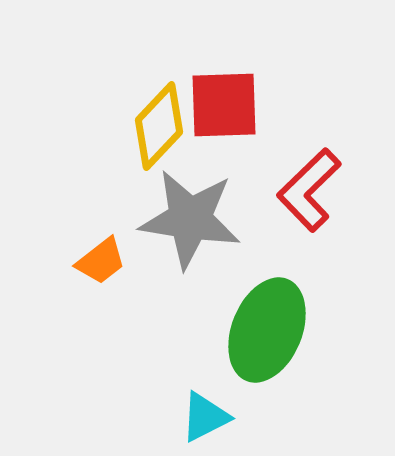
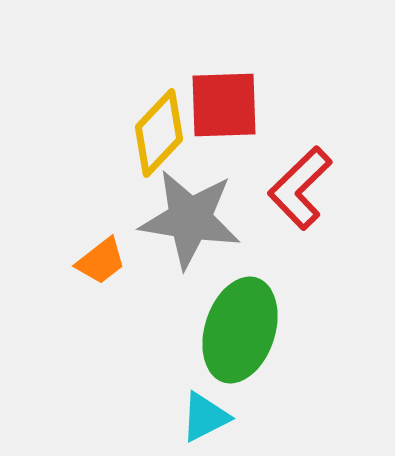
yellow diamond: moved 7 px down
red L-shape: moved 9 px left, 2 px up
green ellipse: moved 27 px left; rotated 4 degrees counterclockwise
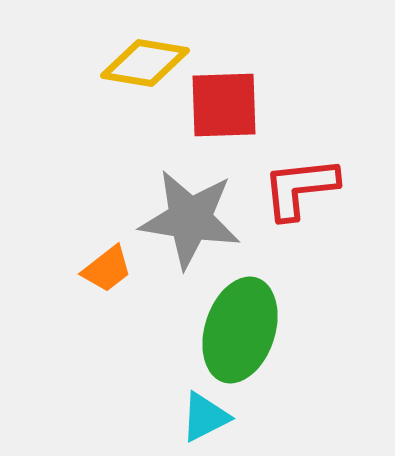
yellow diamond: moved 14 px left, 70 px up; rotated 56 degrees clockwise
red L-shape: rotated 38 degrees clockwise
orange trapezoid: moved 6 px right, 8 px down
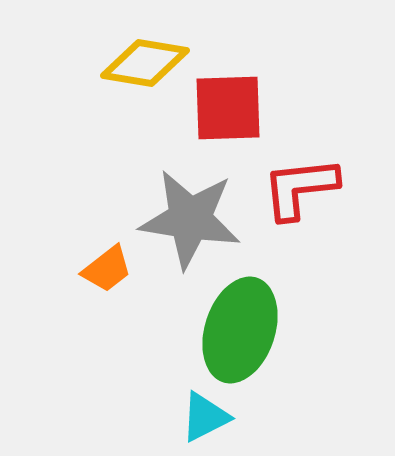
red square: moved 4 px right, 3 px down
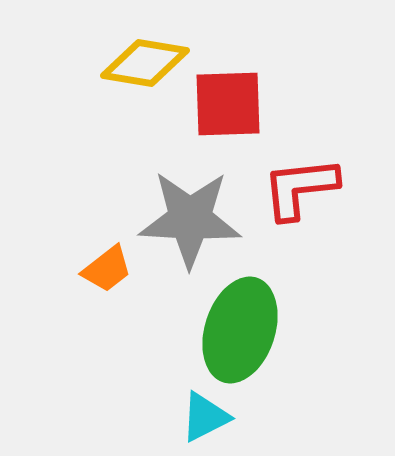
red square: moved 4 px up
gray star: rotated 6 degrees counterclockwise
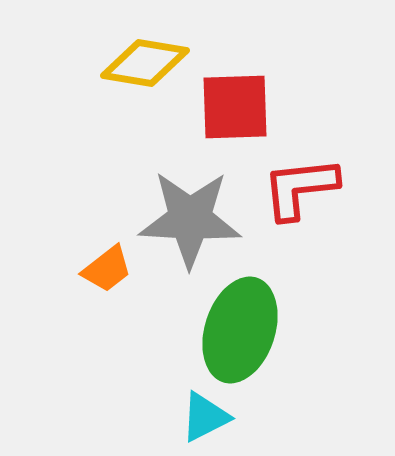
red square: moved 7 px right, 3 px down
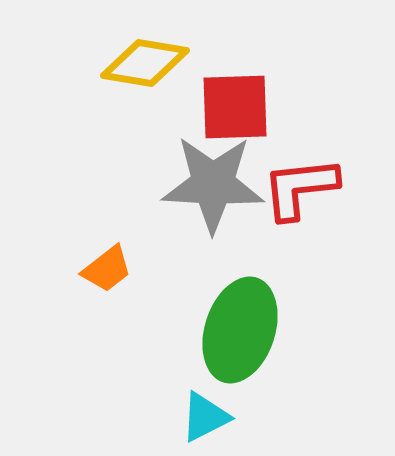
gray star: moved 23 px right, 35 px up
